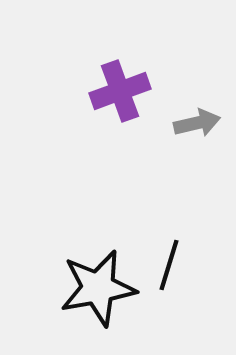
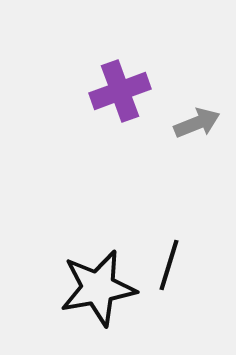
gray arrow: rotated 9 degrees counterclockwise
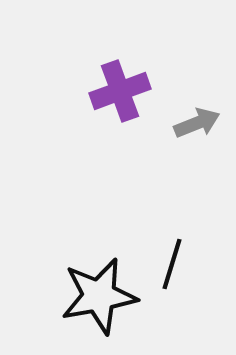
black line: moved 3 px right, 1 px up
black star: moved 1 px right, 8 px down
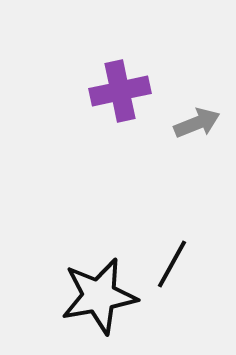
purple cross: rotated 8 degrees clockwise
black line: rotated 12 degrees clockwise
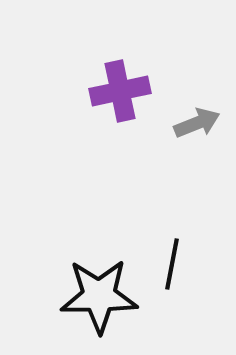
black line: rotated 18 degrees counterclockwise
black star: rotated 10 degrees clockwise
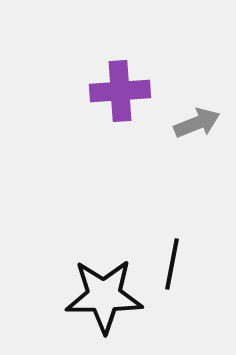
purple cross: rotated 8 degrees clockwise
black star: moved 5 px right
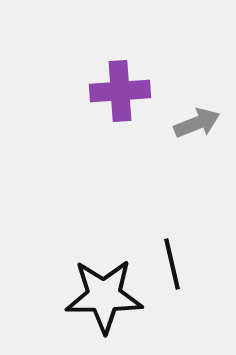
black line: rotated 24 degrees counterclockwise
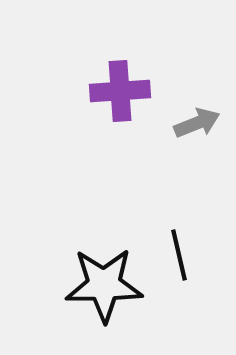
black line: moved 7 px right, 9 px up
black star: moved 11 px up
